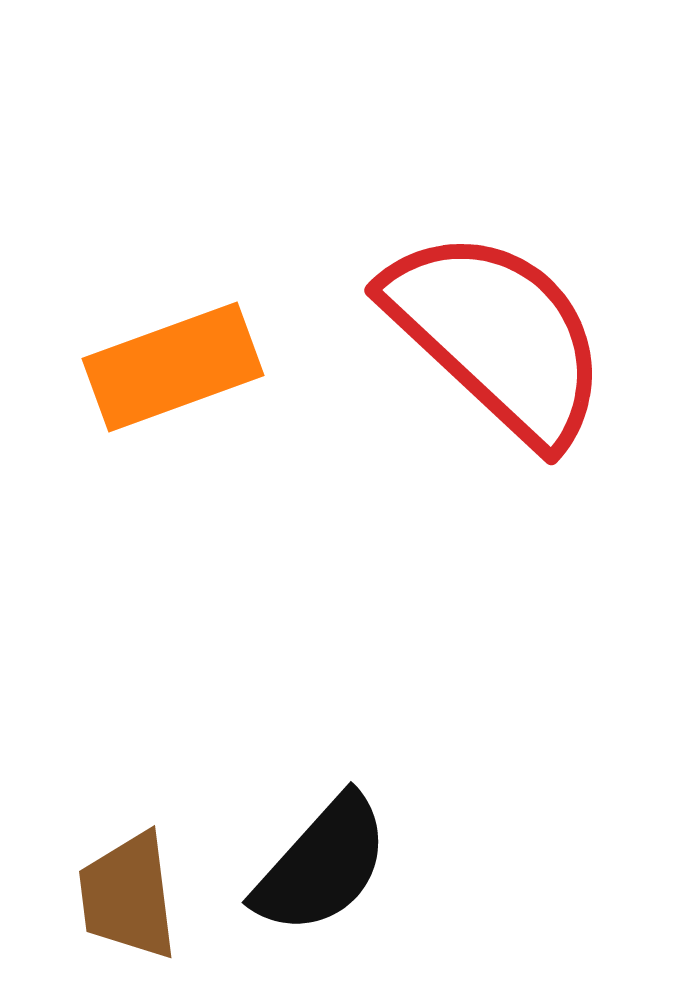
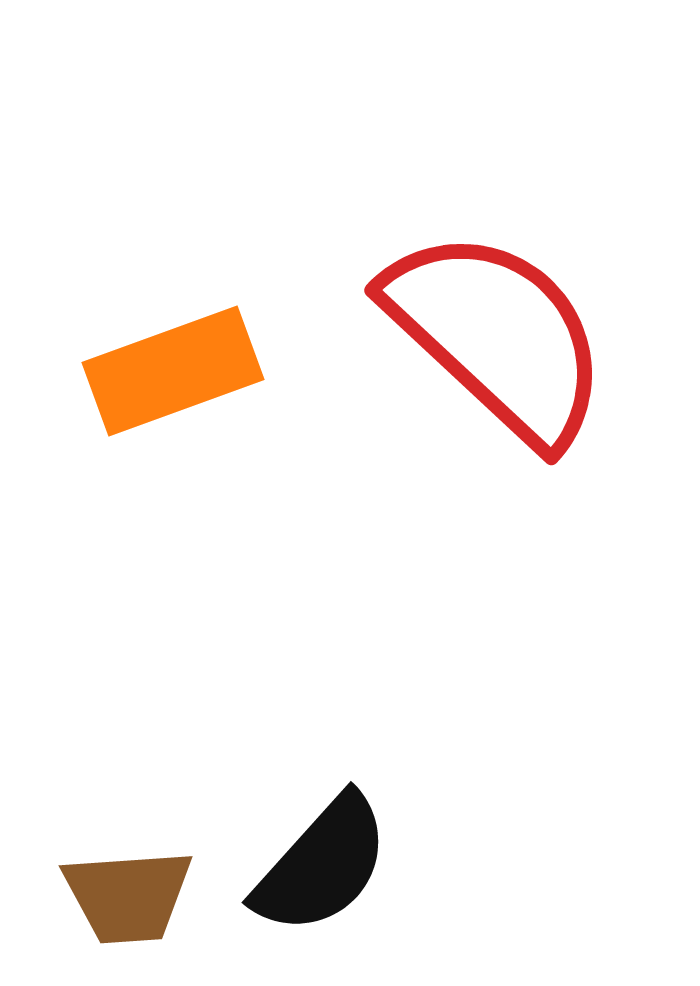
orange rectangle: moved 4 px down
brown trapezoid: rotated 87 degrees counterclockwise
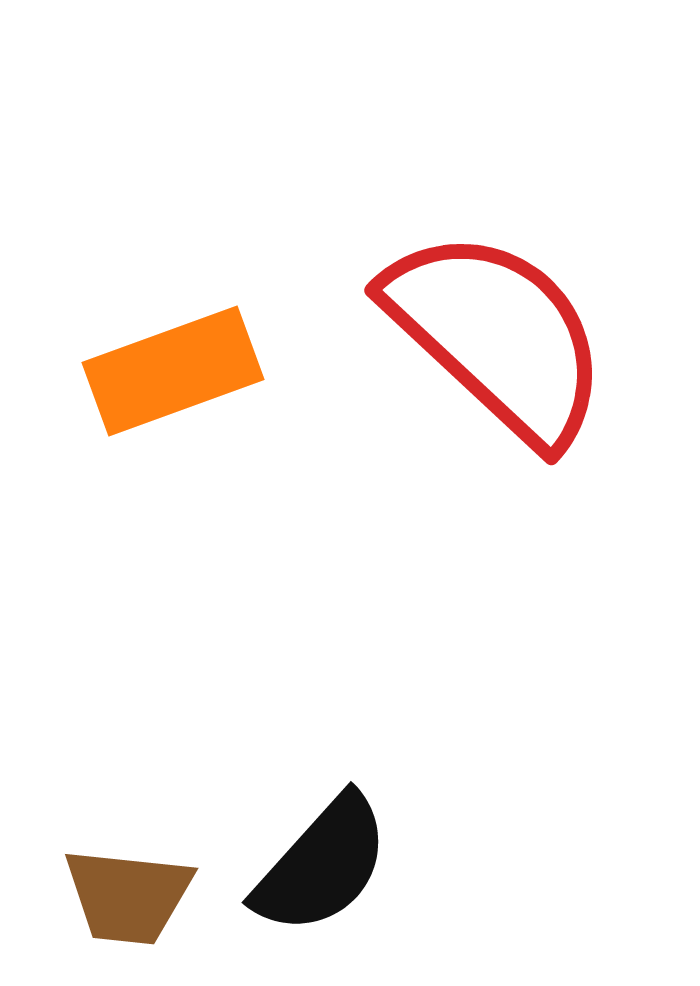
brown trapezoid: rotated 10 degrees clockwise
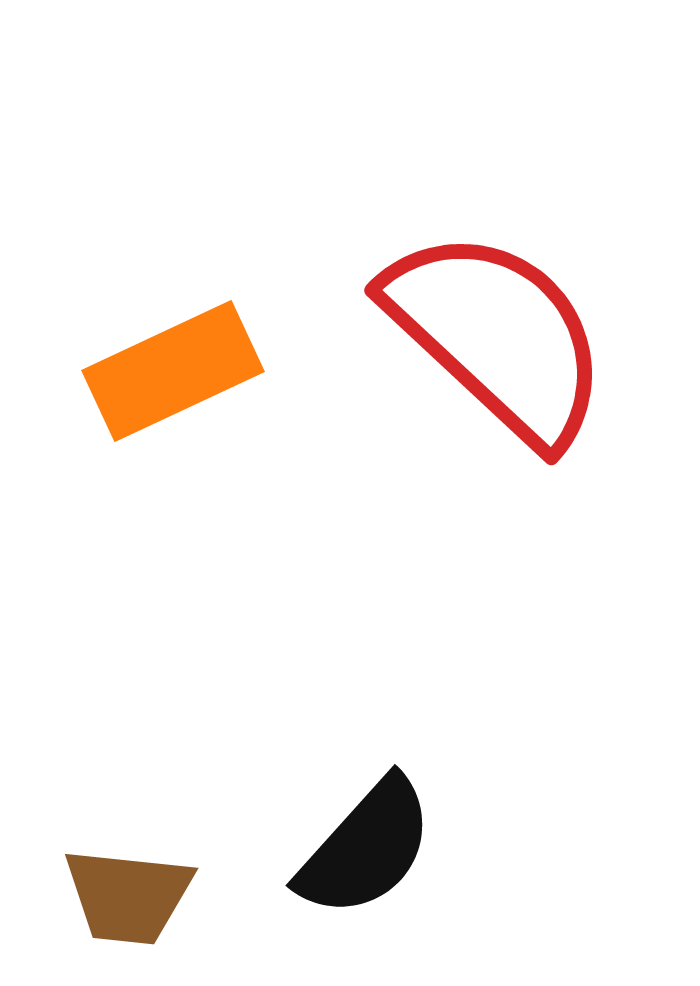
orange rectangle: rotated 5 degrees counterclockwise
black semicircle: moved 44 px right, 17 px up
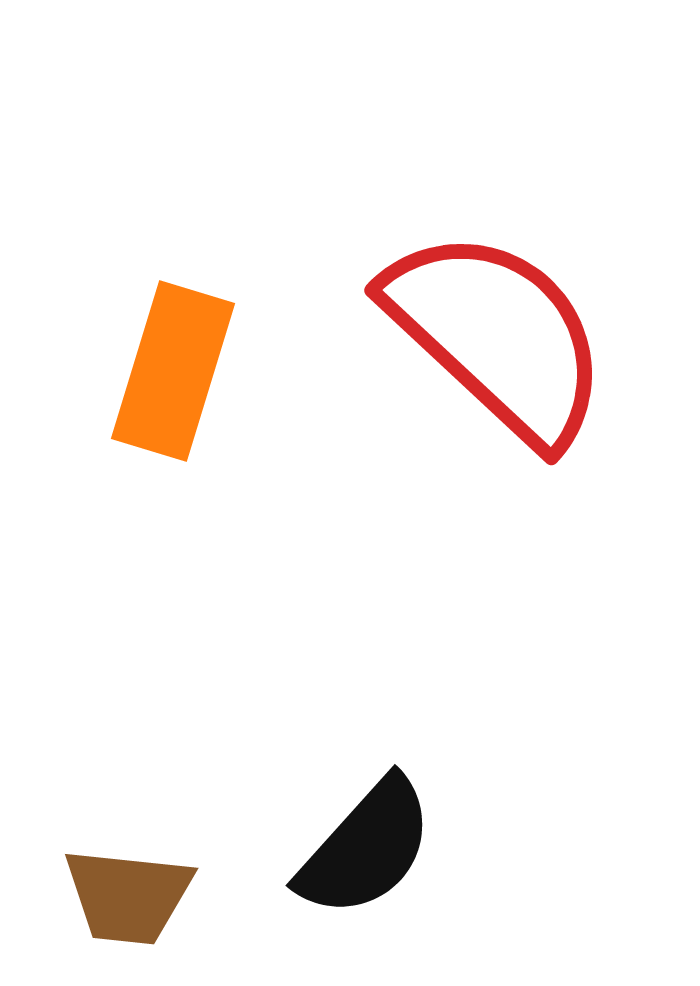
orange rectangle: rotated 48 degrees counterclockwise
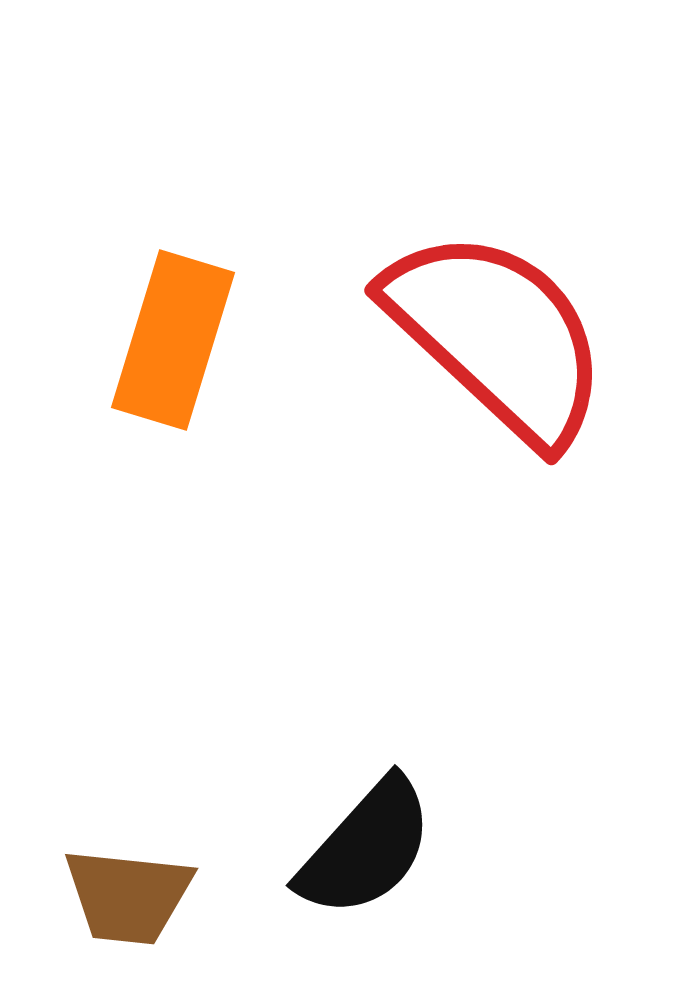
orange rectangle: moved 31 px up
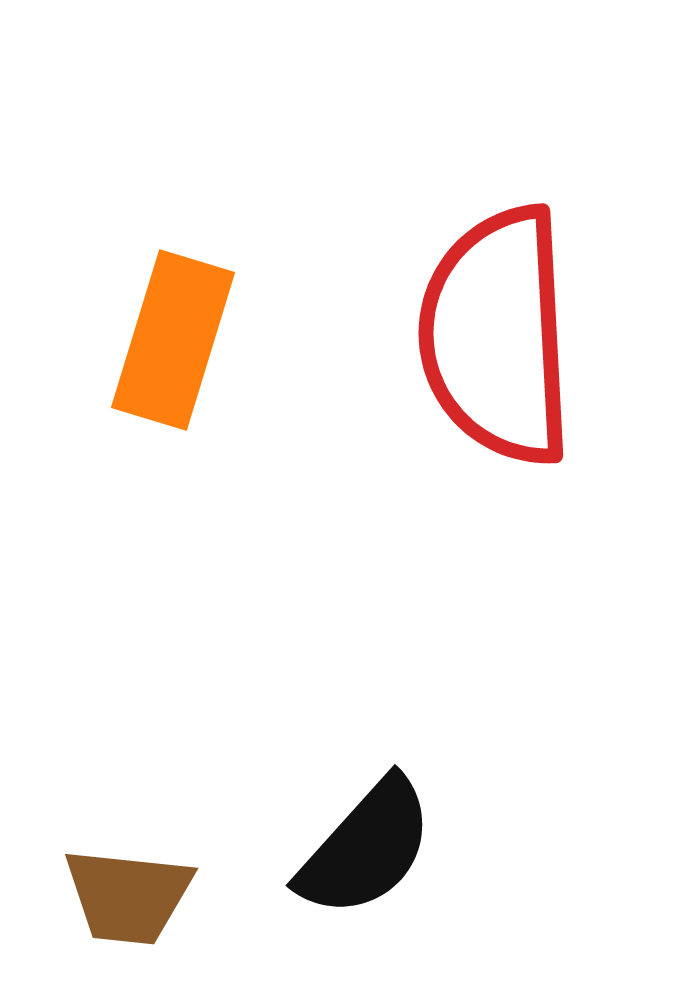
red semicircle: rotated 136 degrees counterclockwise
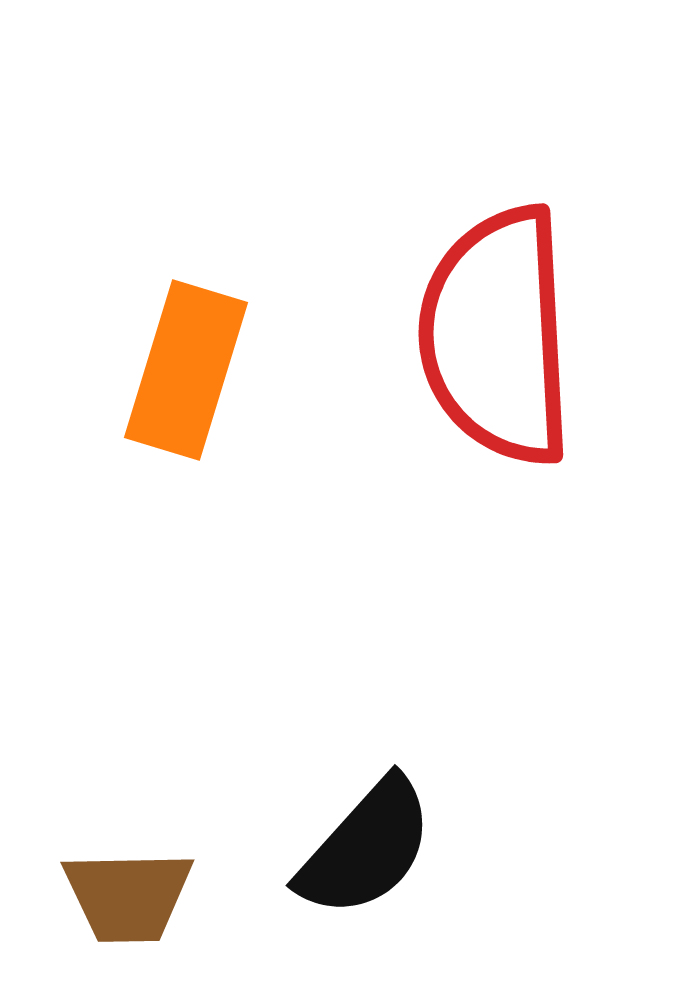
orange rectangle: moved 13 px right, 30 px down
brown trapezoid: rotated 7 degrees counterclockwise
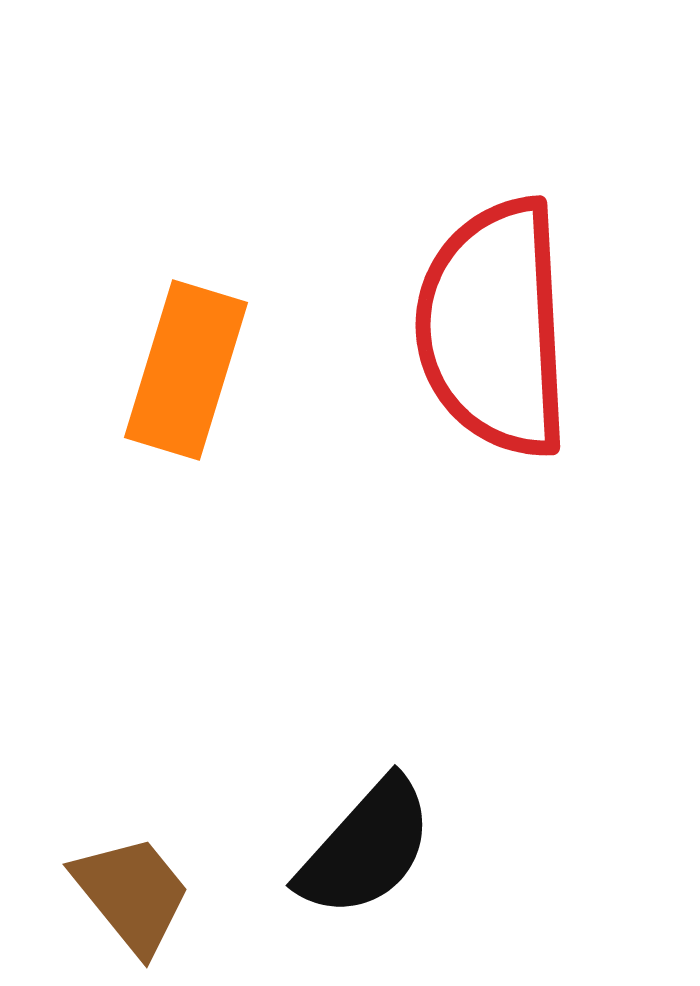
red semicircle: moved 3 px left, 8 px up
brown trapezoid: moved 4 px right, 2 px up; rotated 128 degrees counterclockwise
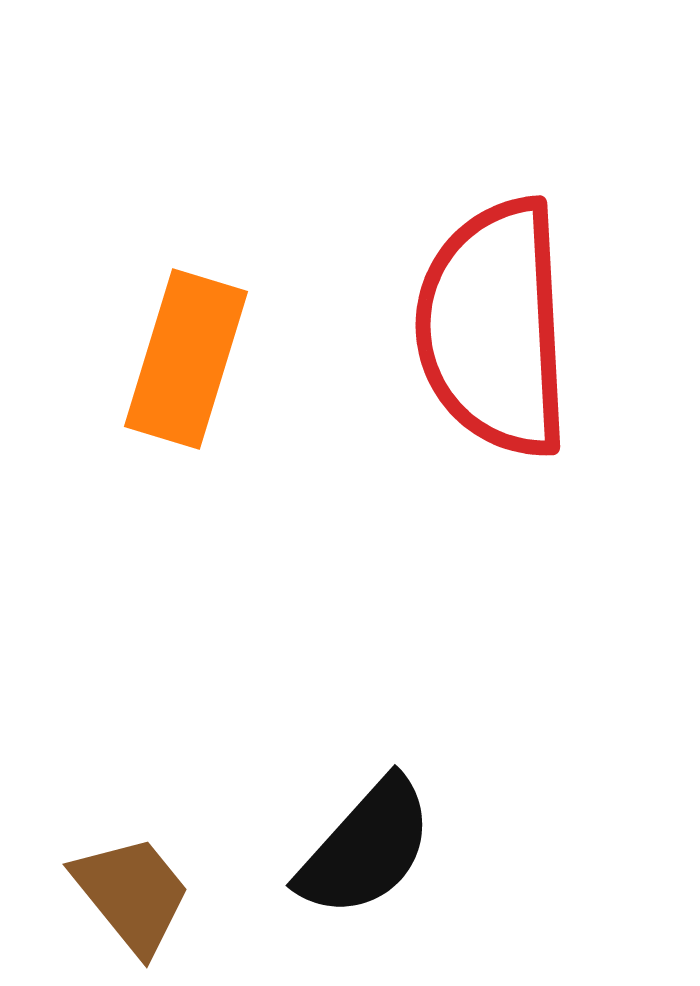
orange rectangle: moved 11 px up
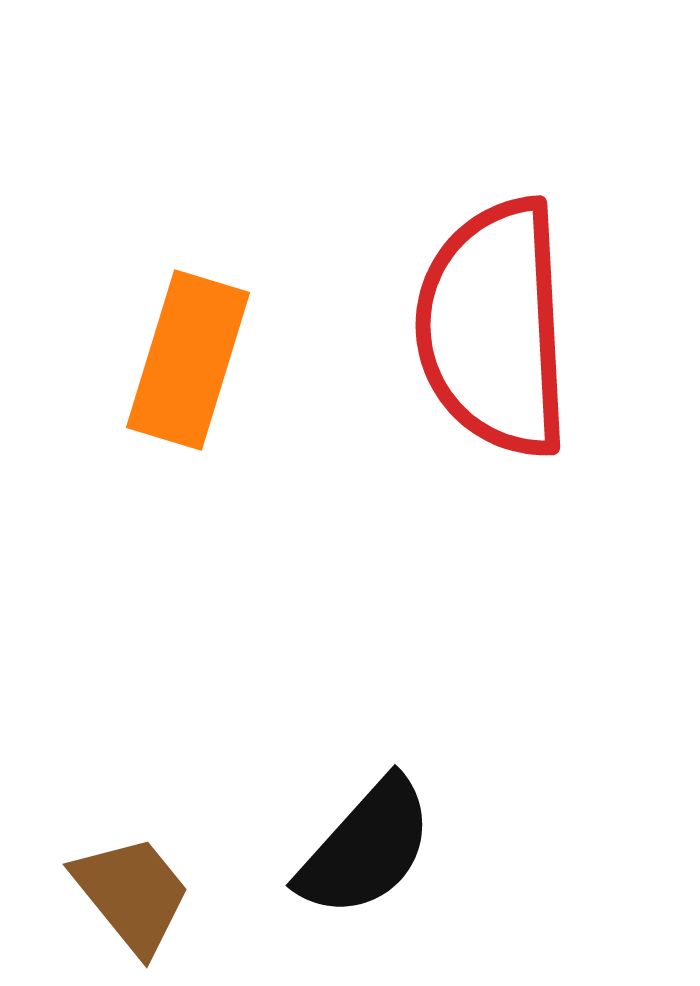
orange rectangle: moved 2 px right, 1 px down
